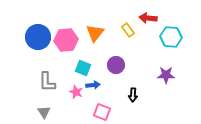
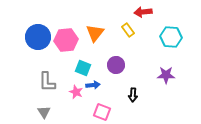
red arrow: moved 5 px left, 6 px up; rotated 12 degrees counterclockwise
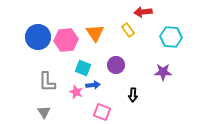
orange triangle: rotated 12 degrees counterclockwise
purple star: moved 3 px left, 3 px up
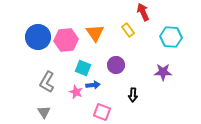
red arrow: rotated 72 degrees clockwise
gray L-shape: rotated 30 degrees clockwise
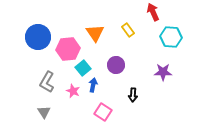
red arrow: moved 10 px right
pink hexagon: moved 2 px right, 9 px down
cyan square: rotated 28 degrees clockwise
blue arrow: rotated 72 degrees counterclockwise
pink star: moved 3 px left, 1 px up
pink square: moved 1 px right; rotated 12 degrees clockwise
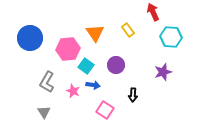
blue circle: moved 8 px left, 1 px down
cyan square: moved 3 px right, 2 px up; rotated 14 degrees counterclockwise
purple star: rotated 18 degrees counterclockwise
blue arrow: rotated 88 degrees clockwise
pink square: moved 2 px right, 2 px up
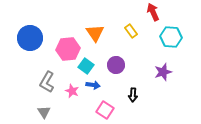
yellow rectangle: moved 3 px right, 1 px down
pink star: moved 1 px left
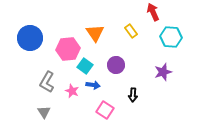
cyan square: moved 1 px left
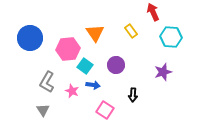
gray triangle: moved 1 px left, 2 px up
